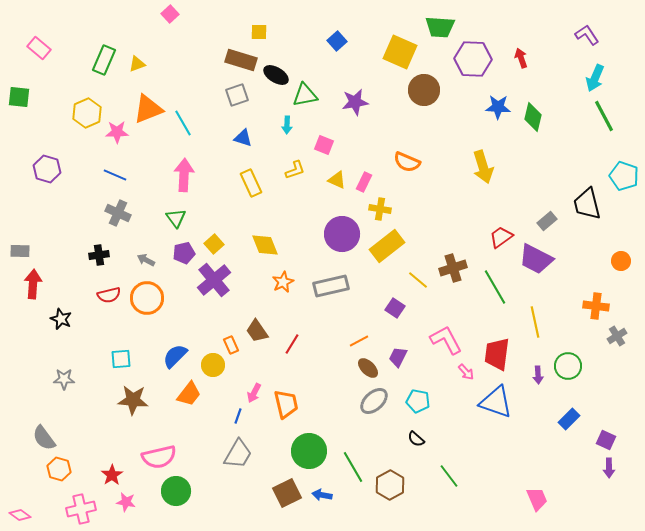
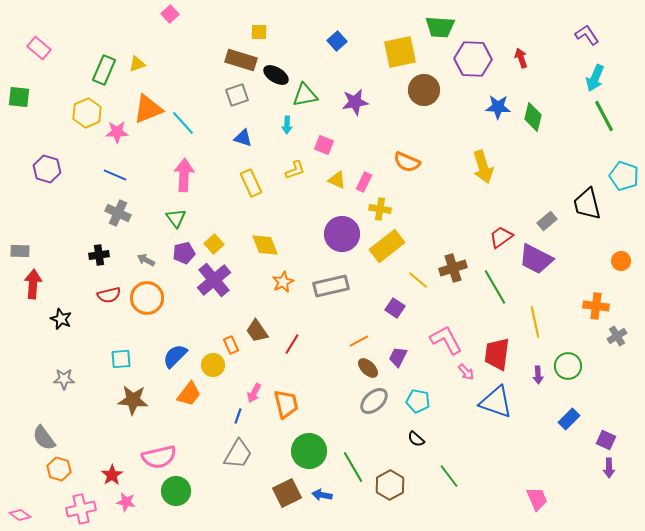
yellow square at (400, 52): rotated 36 degrees counterclockwise
green rectangle at (104, 60): moved 10 px down
cyan line at (183, 123): rotated 12 degrees counterclockwise
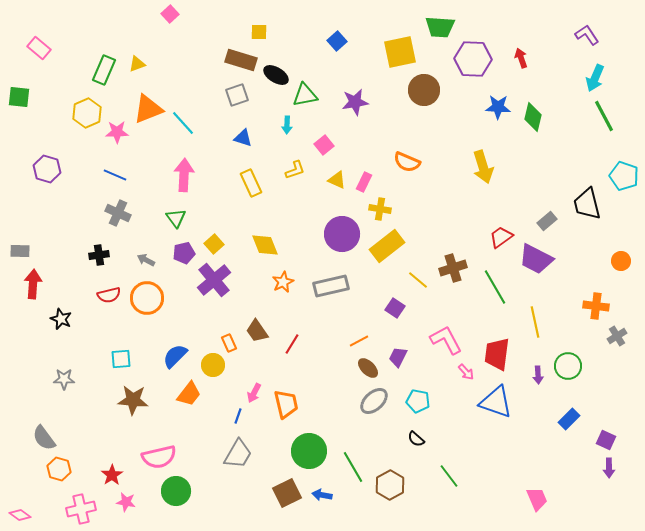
pink square at (324, 145): rotated 30 degrees clockwise
orange rectangle at (231, 345): moved 2 px left, 2 px up
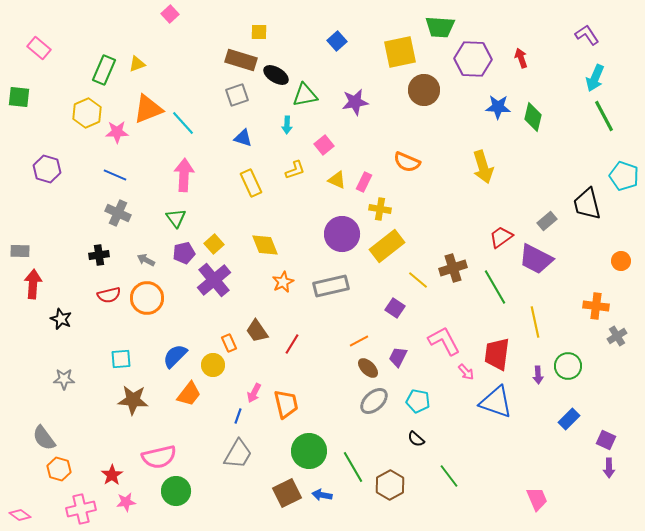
pink L-shape at (446, 340): moved 2 px left, 1 px down
pink star at (126, 502): rotated 18 degrees counterclockwise
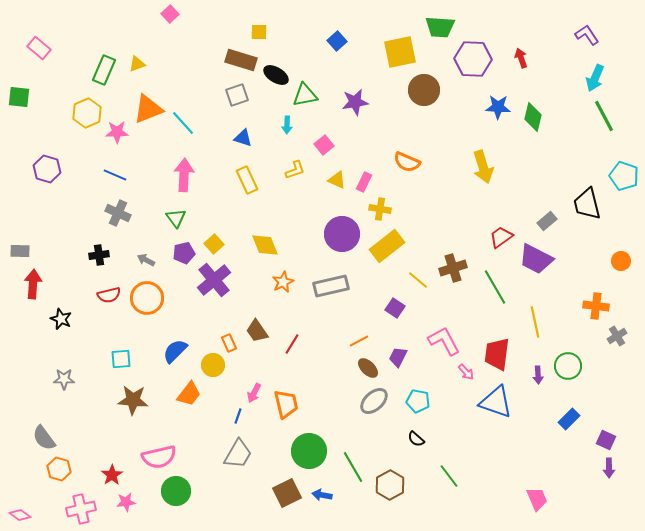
yellow rectangle at (251, 183): moved 4 px left, 3 px up
blue semicircle at (175, 356): moved 5 px up
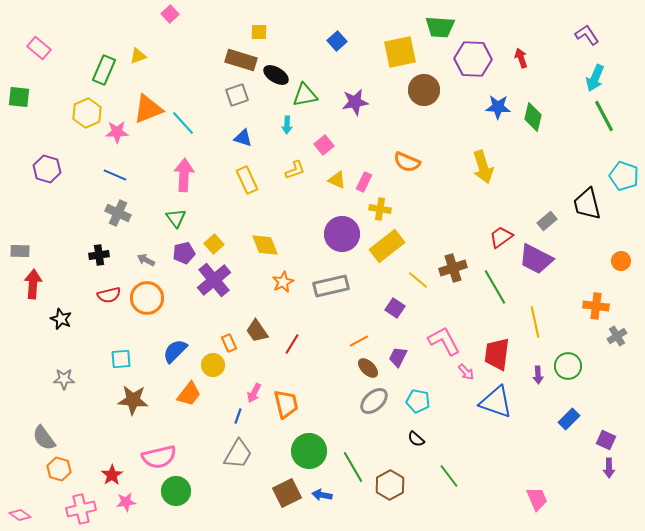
yellow triangle at (137, 64): moved 1 px right, 8 px up
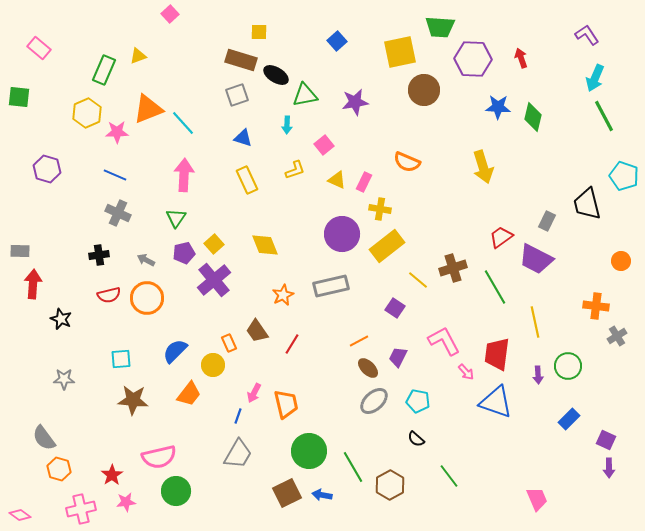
green triangle at (176, 218): rotated 10 degrees clockwise
gray rectangle at (547, 221): rotated 24 degrees counterclockwise
orange star at (283, 282): moved 13 px down
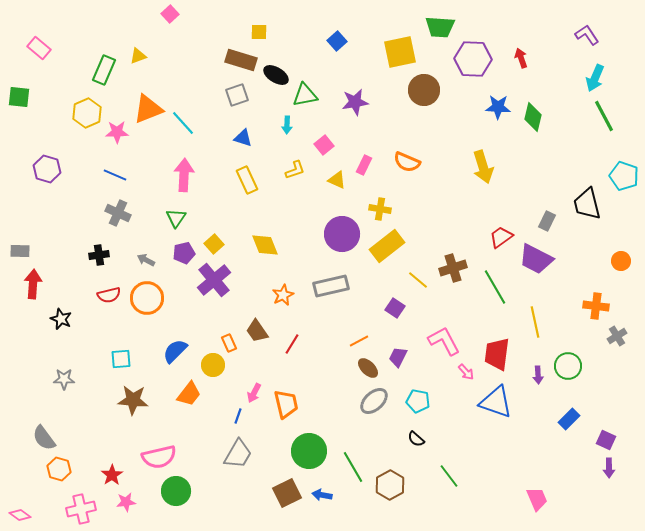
pink rectangle at (364, 182): moved 17 px up
